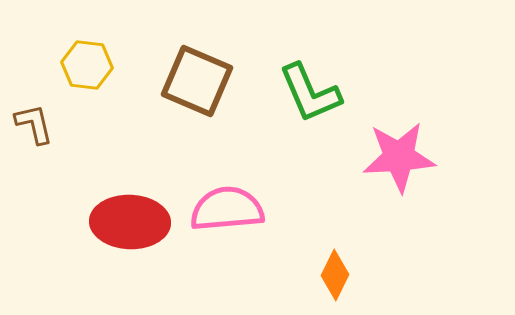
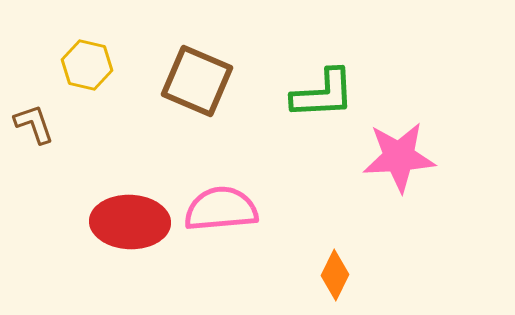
yellow hexagon: rotated 6 degrees clockwise
green L-shape: moved 13 px right, 1 px down; rotated 70 degrees counterclockwise
brown L-shape: rotated 6 degrees counterclockwise
pink semicircle: moved 6 px left
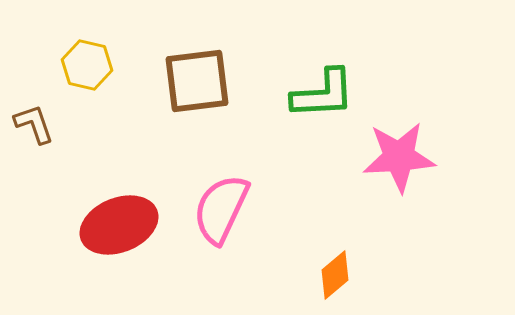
brown square: rotated 30 degrees counterclockwise
pink semicircle: rotated 60 degrees counterclockwise
red ellipse: moved 11 px left, 3 px down; rotated 24 degrees counterclockwise
orange diamond: rotated 24 degrees clockwise
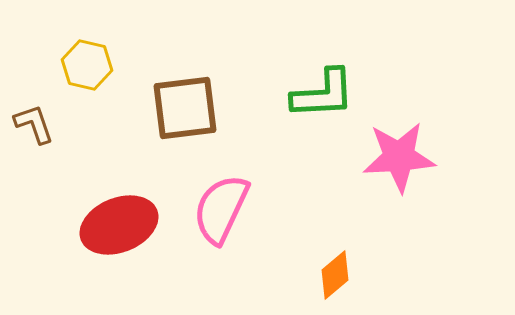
brown square: moved 12 px left, 27 px down
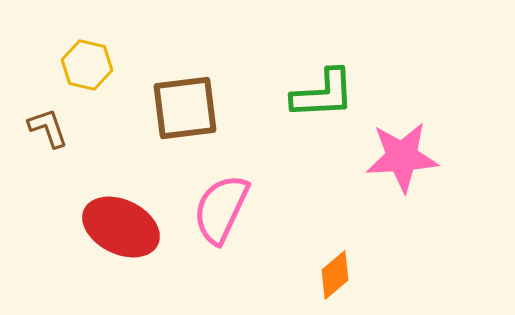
brown L-shape: moved 14 px right, 4 px down
pink star: moved 3 px right
red ellipse: moved 2 px right, 2 px down; rotated 48 degrees clockwise
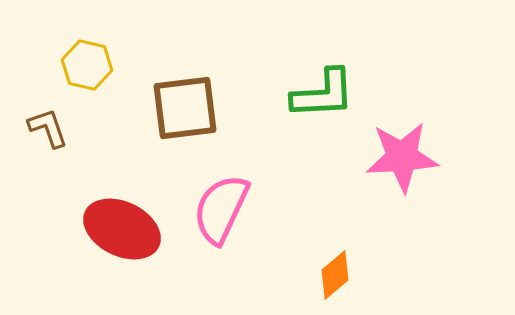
red ellipse: moved 1 px right, 2 px down
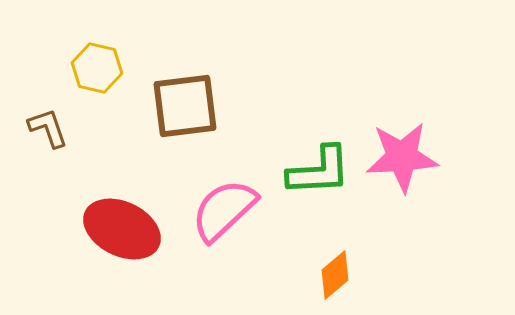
yellow hexagon: moved 10 px right, 3 px down
green L-shape: moved 4 px left, 77 px down
brown square: moved 2 px up
pink semicircle: moved 3 px right, 1 px down; rotated 22 degrees clockwise
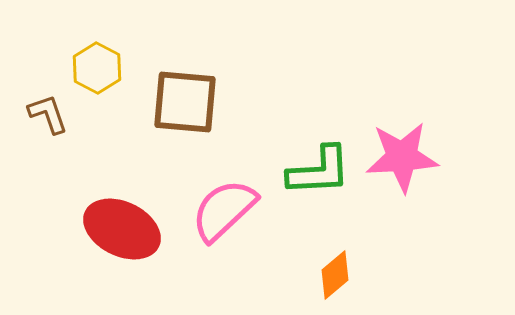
yellow hexagon: rotated 15 degrees clockwise
brown square: moved 4 px up; rotated 12 degrees clockwise
brown L-shape: moved 14 px up
